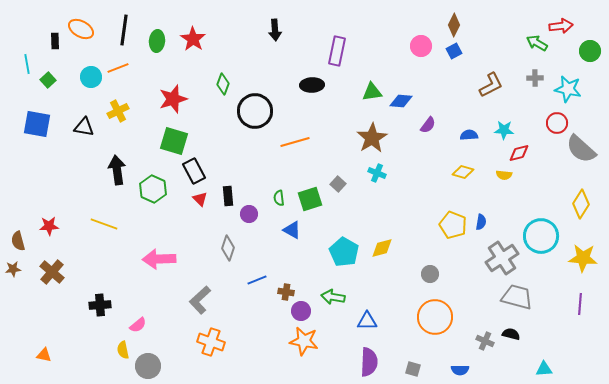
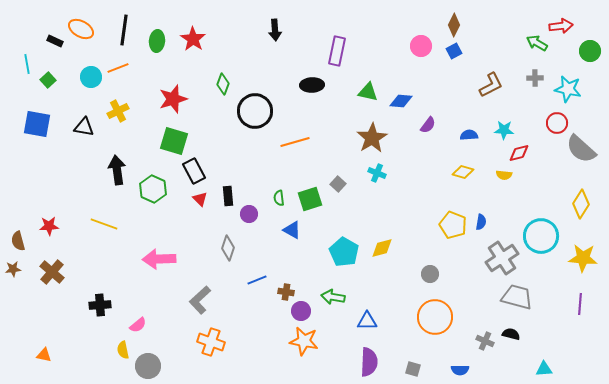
black rectangle at (55, 41): rotated 63 degrees counterclockwise
green triangle at (372, 92): moved 4 px left; rotated 20 degrees clockwise
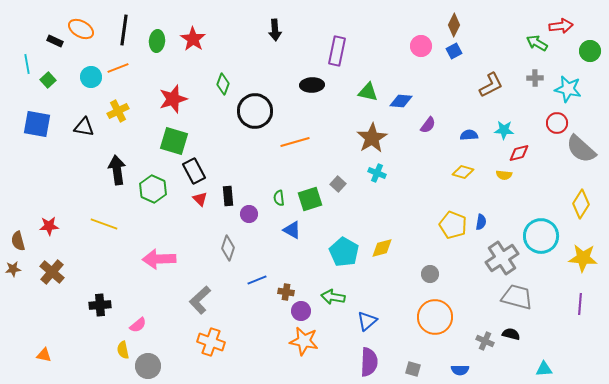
blue triangle at (367, 321): rotated 40 degrees counterclockwise
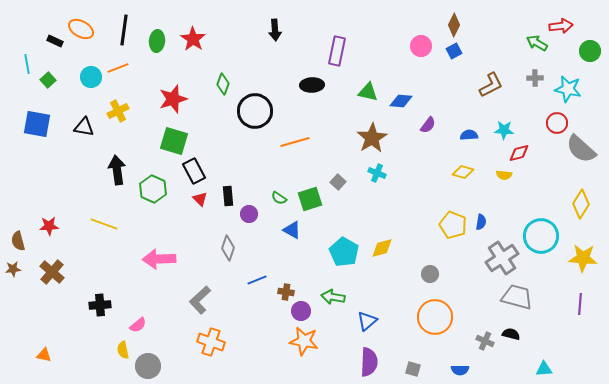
gray square at (338, 184): moved 2 px up
green semicircle at (279, 198): rotated 49 degrees counterclockwise
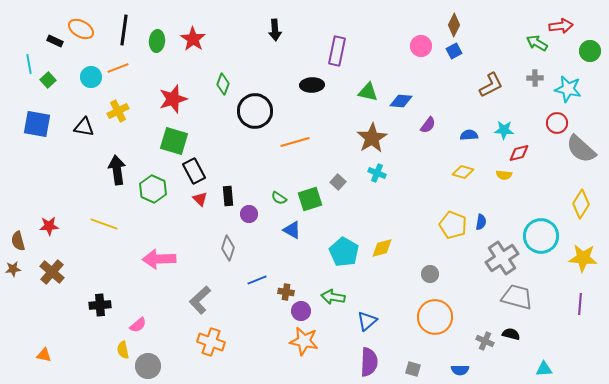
cyan line at (27, 64): moved 2 px right
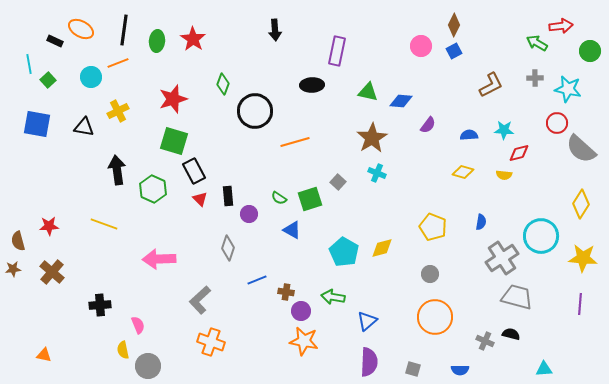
orange line at (118, 68): moved 5 px up
yellow pentagon at (453, 225): moved 20 px left, 2 px down
pink semicircle at (138, 325): rotated 72 degrees counterclockwise
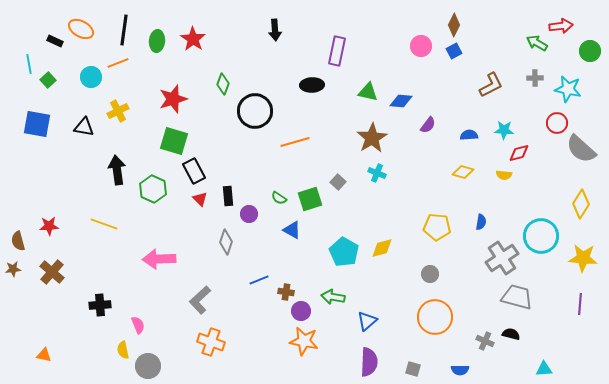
yellow pentagon at (433, 227): moved 4 px right; rotated 16 degrees counterclockwise
gray diamond at (228, 248): moved 2 px left, 6 px up
blue line at (257, 280): moved 2 px right
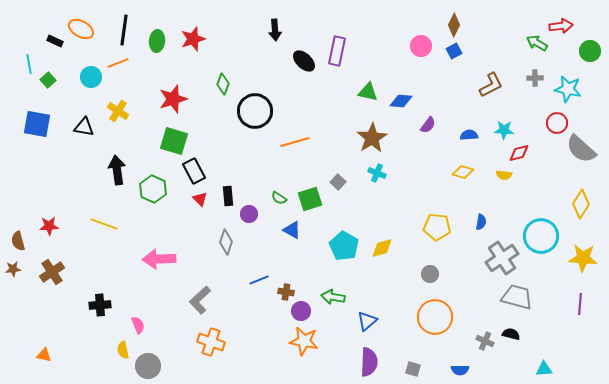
red star at (193, 39): rotated 20 degrees clockwise
black ellipse at (312, 85): moved 8 px left, 24 px up; rotated 45 degrees clockwise
yellow cross at (118, 111): rotated 30 degrees counterclockwise
cyan pentagon at (344, 252): moved 6 px up
brown cross at (52, 272): rotated 15 degrees clockwise
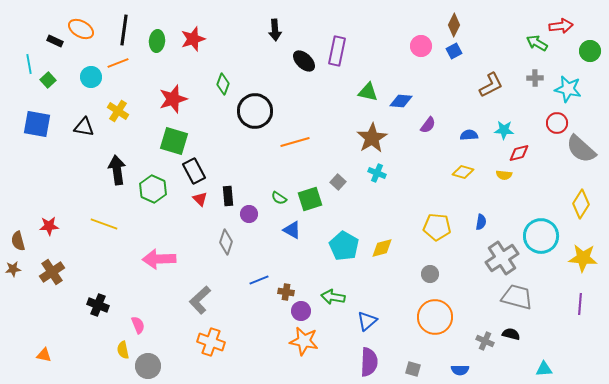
black cross at (100, 305): moved 2 px left; rotated 25 degrees clockwise
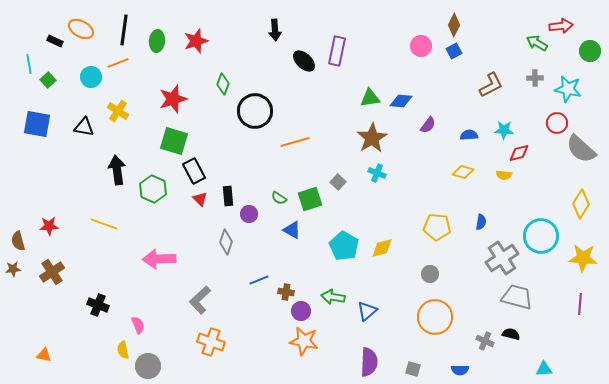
red star at (193, 39): moved 3 px right, 2 px down
green triangle at (368, 92): moved 2 px right, 6 px down; rotated 20 degrees counterclockwise
blue triangle at (367, 321): moved 10 px up
